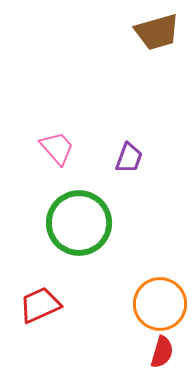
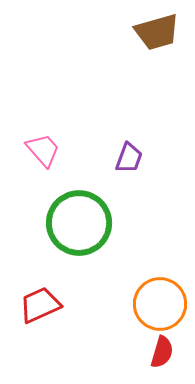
pink trapezoid: moved 14 px left, 2 px down
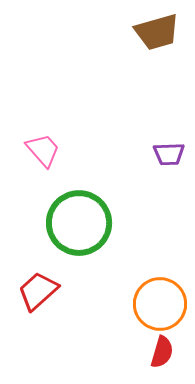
purple trapezoid: moved 40 px right, 4 px up; rotated 68 degrees clockwise
red trapezoid: moved 2 px left, 14 px up; rotated 18 degrees counterclockwise
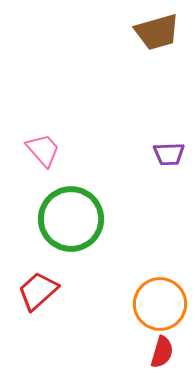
green circle: moved 8 px left, 4 px up
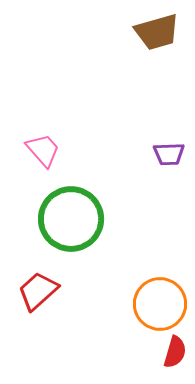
red semicircle: moved 13 px right
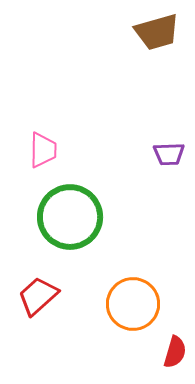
pink trapezoid: rotated 42 degrees clockwise
green circle: moved 1 px left, 2 px up
red trapezoid: moved 5 px down
orange circle: moved 27 px left
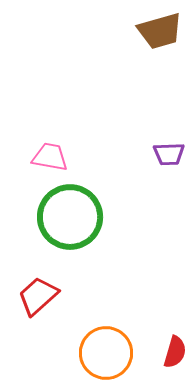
brown trapezoid: moved 3 px right, 1 px up
pink trapezoid: moved 7 px right, 7 px down; rotated 81 degrees counterclockwise
orange circle: moved 27 px left, 49 px down
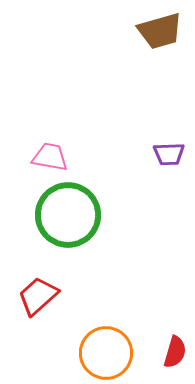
green circle: moved 2 px left, 2 px up
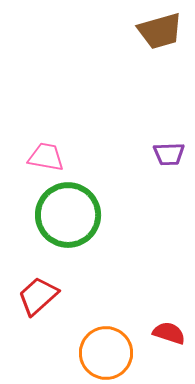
pink trapezoid: moved 4 px left
red semicircle: moved 6 px left, 19 px up; rotated 88 degrees counterclockwise
